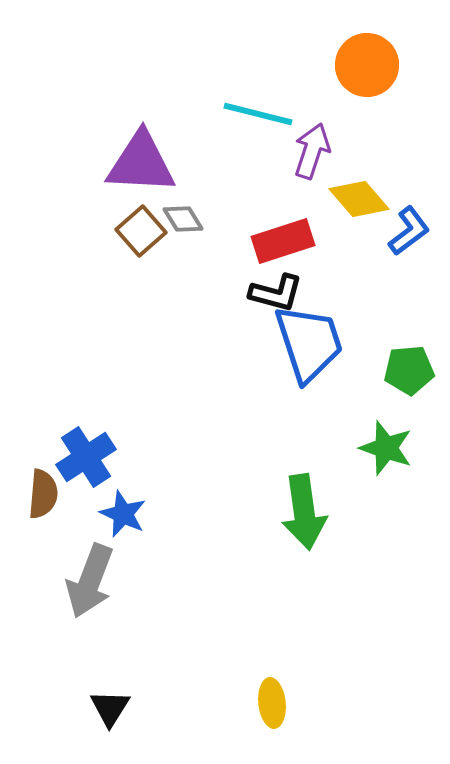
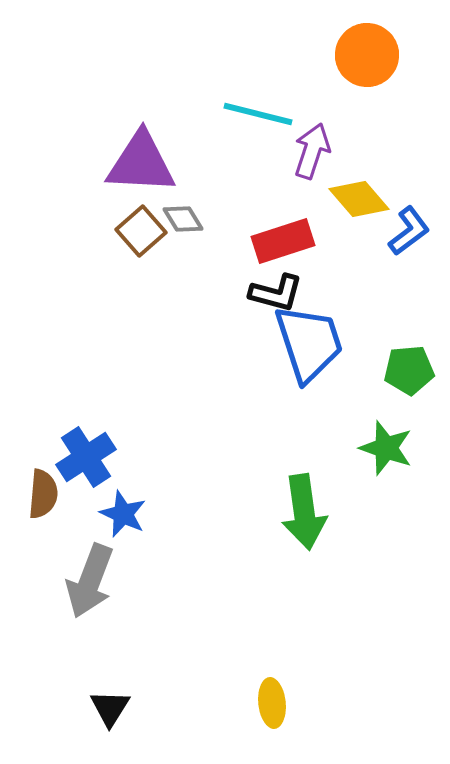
orange circle: moved 10 px up
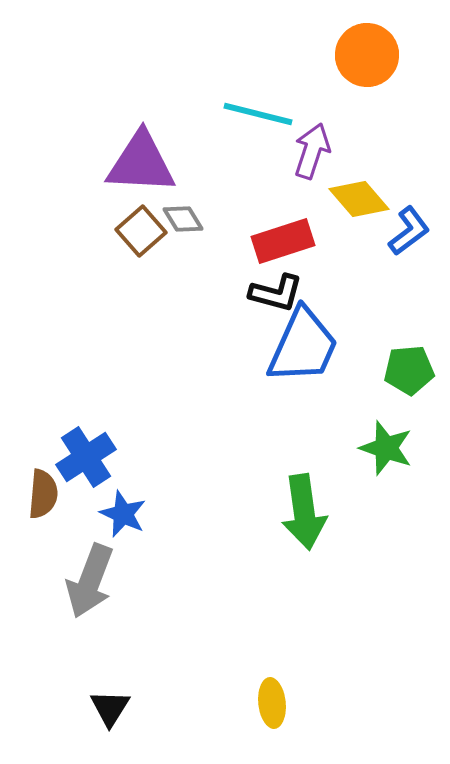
blue trapezoid: moved 6 px left, 3 px down; rotated 42 degrees clockwise
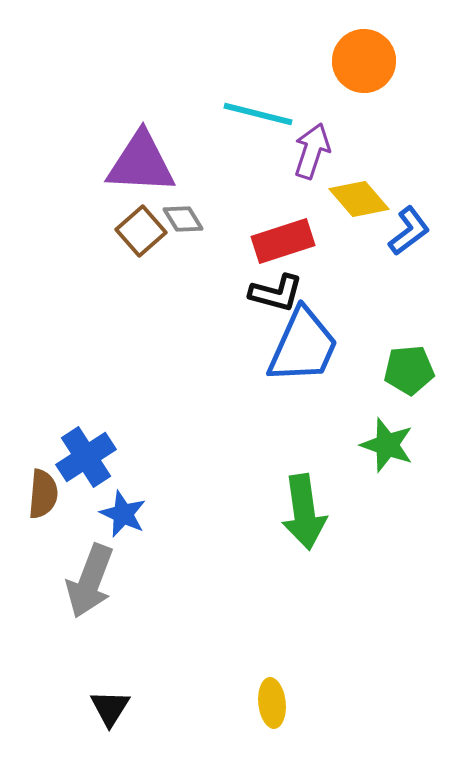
orange circle: moved 3 px left, 6 px down
green star: moved 1 px right, 3 px up
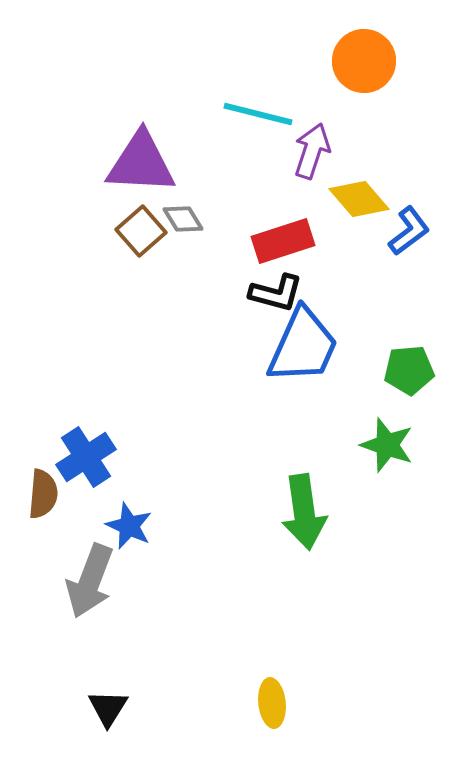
blue star: moved 6 px right, 12 px down
black triangle: moved 2 px left
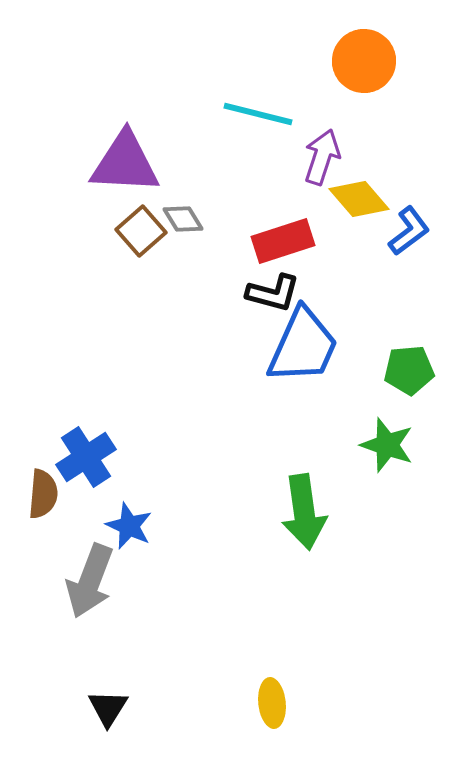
purple arrow: moved 10 px right, 6 px down
purple triangle: moved 16 px left
black L-shape: moved 3 px left
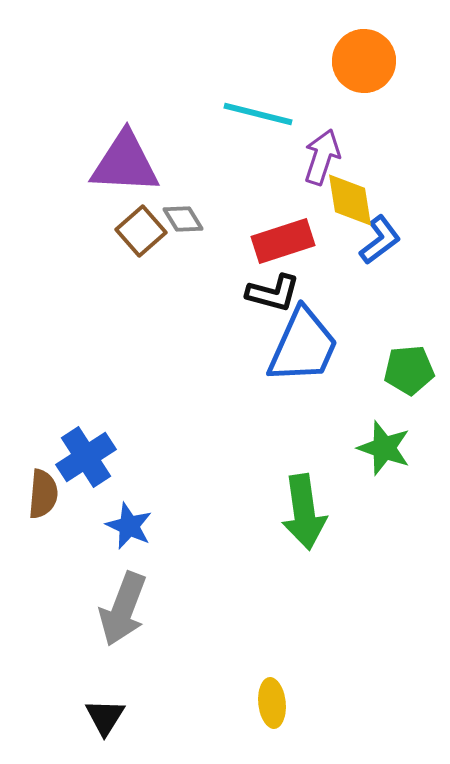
yellow diamond: moved 9 px left, 1 px down; rotated 32 degrees clockwise
blue L-shape: moved 29 px left, 9 px down
green star: moved 3 px left, 3 px down
gray arrow: moved 33 px right, 28 px down
black triangle: moved 3 px left, 9 px down
